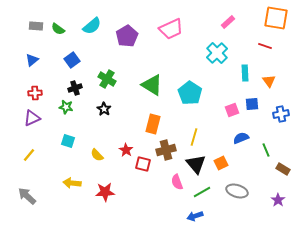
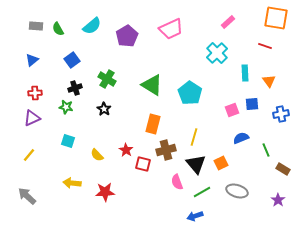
green semicircle at (58, 29): rotated 24 degrees clockwise
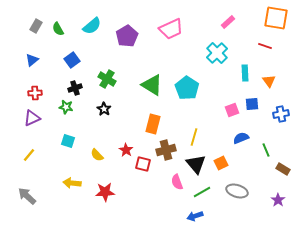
gray rectangle at (36, 26): rotated 64 degrees counterclockwise
cyan pentagon at (190, 93): moved 3 px left, 5 px up
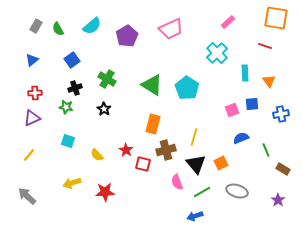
yellow arrow at (72, 183): rotated 24 degrees counterclockwise
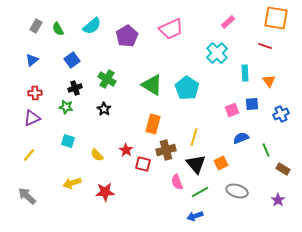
blue cross at (281, 114): rotated 14 degrees counterclockwise
green line at (202, 192): moved 2 px left
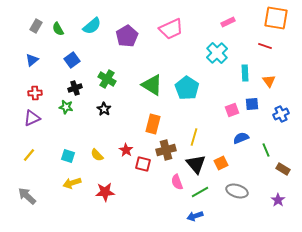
pink rectangle at (228, 22): rotated 16 degrees clockwise
cyan square at (68, 141): moved 15 px down
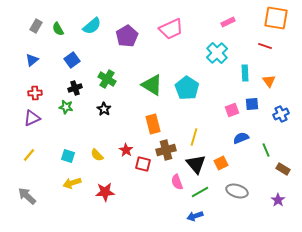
orange rectangle at (153, 124): rotated 30 degrees counterclockwise
